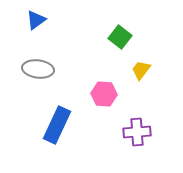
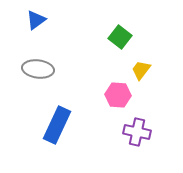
pink hexagon: moved 14 px right, 1 px down
purple cross: rotated 16 degrees clockwise
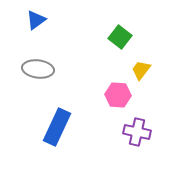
blue rectangle: moved 2 px down
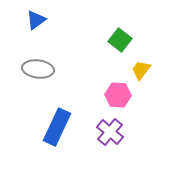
green square: moved 3 px down
purple cross: moved 27 px left; rotated 28 degrees clockwise
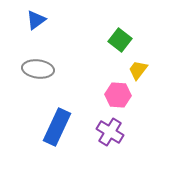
yellow trapezoid: moved 3 px left
purple cross: rotated 8 degrees counterclockwise
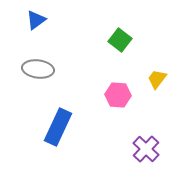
yellow trapezoid: moved 19 px right, 9 px down
blue rectangle: moved 1 px right
purple cross: moved 36 px right, 17 px down; rotated 12 degrees clockwise
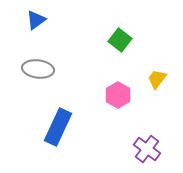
pink hexagon: rotated 25 degrees clockwise
purple cross: moved 1 px right; rotated 8 degrees counterclockwise
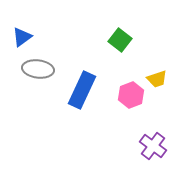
blue triangle: moved 14 px left, 17 px down
yellow trapezoid: rotated 145 degrees counterclockwise
pink hexagon: moved 13 px right; rotated 10 degrees clockwise
blue rectangle: moved 24 px right, 37 px up
purple cross: moved 6 px right, 3 px up
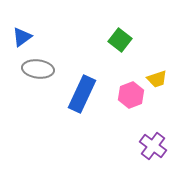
blue rectangle: moved 4 px down
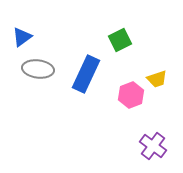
green square: rotated 25 degrees clockwise
blue rectangle: moved 4 px right, 20 px up
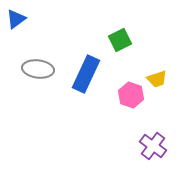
blue triangle: moved 6 px left, 18 px up
pink hexagon: rotated 20 degrees counterclockwise
